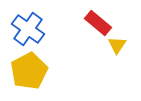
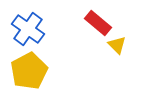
yellow triangle: rotated 18 degrees counterclockwise
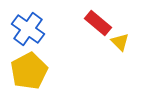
yellow triangle: moved 3 px right, 3 px up
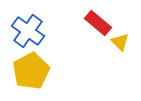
blue cross: moved 2 px down
yellow pentagon: moved 2 px right
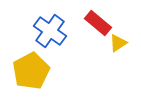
blue cross: moved 22 px right
yellow triangle: moved 2 px left, 1 px down; rotated 42 degrees clockwise
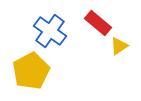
yellow triangle: moved 1 px right, 3 px down
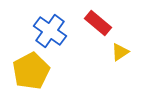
yellow triangle: moved 1 px right, 6 px down
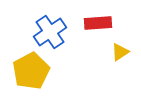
red rectangle: rotated 44 degrees counterclockwise
blue cross: moved 1 px down; rotated 20 degrees clockwise
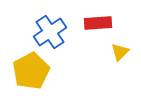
yellow triangle: rotated 12 degrees counterclockwise
